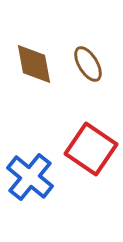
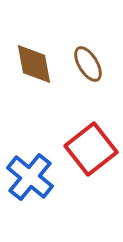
red square: rotated 18 degrees clockwise
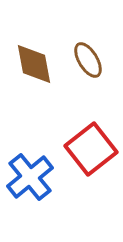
brown ellipse: moved 4 px up
blue cross: rotated 12 degrees clockwise
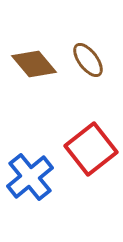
brown ellipse: rotated 6 degrees counterclockwise
brown diamond: rotated 30 degrees counterclockwise
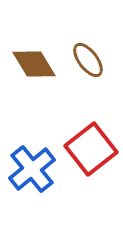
brown diamond: rotated 9 degrees clockwise
blue cross: moved 2 px right, 8 px up
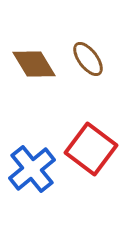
brown ellipse: moved 1 px up
red square: rotated 15 degrees counterclockwise
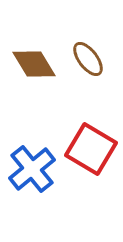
red square: rotated 6 degrees counterclockwise
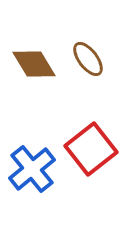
red square: rotated 21 degrees clockwise
